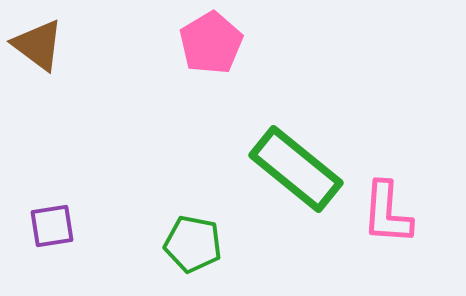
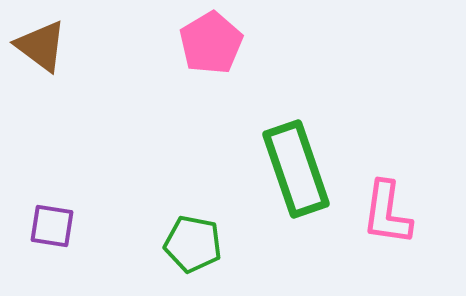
brown triangle: moved 3 px right, 1 px down
green rectangle: rotated 32 degrees clockwise
pink L-shape: rotated 4 degrees clockwise
purple square: rotated 18 degrees clockwise
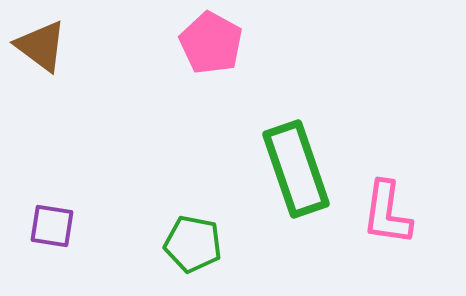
pink pentagon: rotated 12 degrees counterclockwise
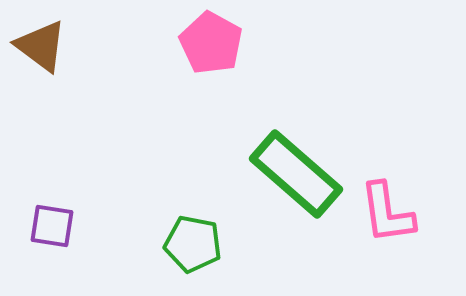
green rectangle: moved 5 px down; rotated 30 degrees counterclockwise
pink L-shape: rotated 16 degrees counterclockwise
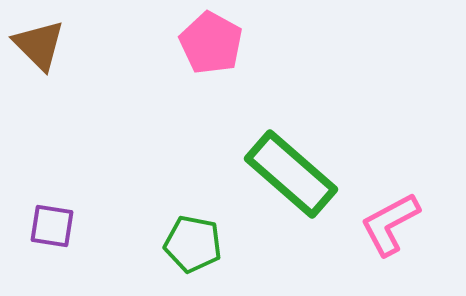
brown triangle: moved 2 px left, 1 px up; rotated 8 degrees clockwise
green rectangle: moved 5 px left
pink L-shape: moved 3 px right, 11 px down; rotated 70 degrees clockwise
